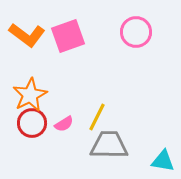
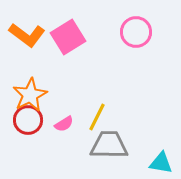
pink square: moved 1 px down; rotated 12 degrees counterclockwise
red circle: moved 4 px left, 3 px up
cyan triangle: moved 2 px left, 2 px down
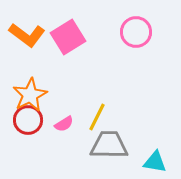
cyan triangle: moved 6 px left, 1 px up
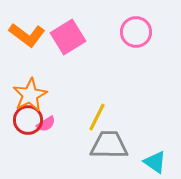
pink semicircle: moved 18 px left
cyan triangle: rotated 25 degrees clockwise
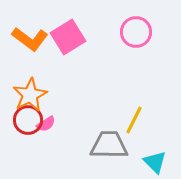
orange L-shape: moved 3 px right, 4 px down
yellow line: moved 37 px right, 3 px down
cyan triangle: rotated 10 degrees clockwise
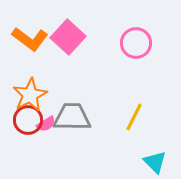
pink circle: moved 11 px down
pink square: rotated 16 degrees counterclockwise
yellow line: moved 3 px up
gray trapezoid: moved 37 px left, 28 px up
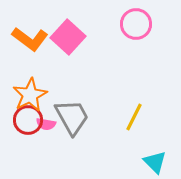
pink circle: moved 19 px up
gray trapezoid: rotated 60 degrees clockwise
pink semicircle: rotated 42 degrees clockwise
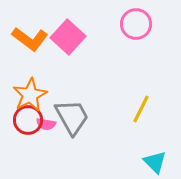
yellow line: moved 7 px right, 8 px up
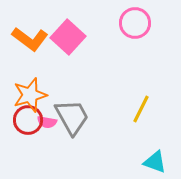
pink circle: moved 1 px left, 1 px up
orange star: rotated 12 degrees clockwise
pink semicircle: moved 1 px right, 2 px up
cyan triangle: rotated 25 degrees counterclockwise
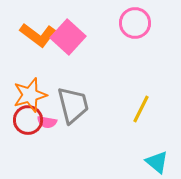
orange L-shape: moved 8 px right, 4 px up
gray trapezoid: moved 1 px right, 12 px up; rotated 15 degrees clockwise
cyan triangle: moved 2 px right; rotated 20 degrees clockwise
